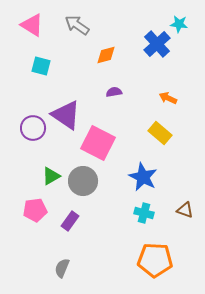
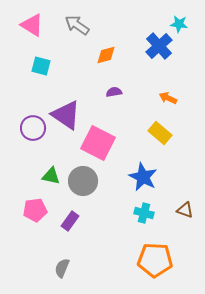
blue cross: moved 2 px right, 2 px down
green triangle: rotated 42 degrees clockwise
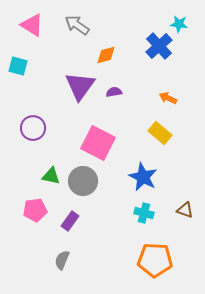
cyan square: moved 23 px left
purple triangle: moved 14 px right, 29 px up; rotated 32 degrees clockwise
gray semicircle: moved 8 px up
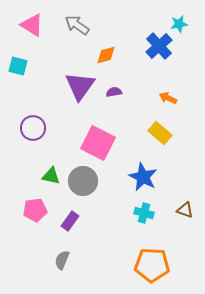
cyan star: rotated 18 degrees counterclockwise
orange pentagon: moved 3 px left, 5 px down
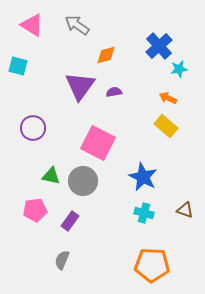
cyan star: moved 45 px down
yellow rectangle: moved 6 px right, 7 px up
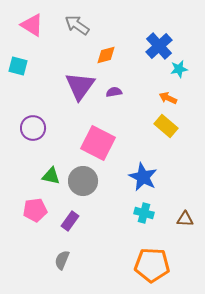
brown triangle: moved 9 px down; rotated 18 degrees counterclockwise
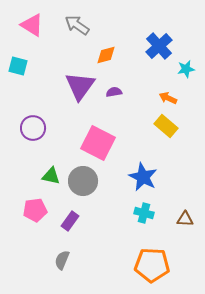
cyan star: moved 7 px right
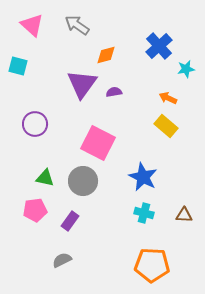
pink triangle: rotated 10 degrees clockwise
purple triangle: moved 2 px right, 2 px up
purple circle: moved 2 px right, 4 px up
green triangle: moved 6 px left, 2 px down
brown triangle: moved 1 px left, 4 px up
gray semicircle: rotated 42 degrees clockwise
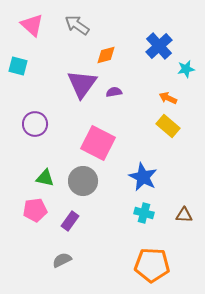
yellow rectangle: moved 2 px right
